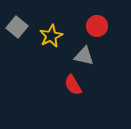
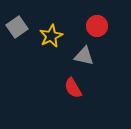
gray square: rotated 15 degrees clockwise
red semicircle: moved 3 px down
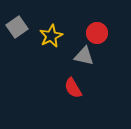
red circle: moved 7 px down
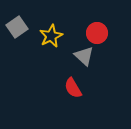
gray triangle: rotated 30 degrees clockwise
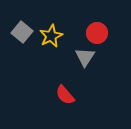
gray square: moved 5 px right, 5 px down; rotated 15 degrees counterclockwise
gray triangle: moved 1 px right, 1 px down; rotated 20 degrees clockwise
red semicircle: moved 8 px left, 7 px down; rotated 10 degrees counterclockwise
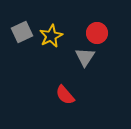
gray square: rotated 25 degrees clockwise
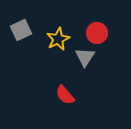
gray square: moved 1 px left, 2 px up
yellow star: moved 7 px right, 3 px down
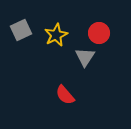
red circle: moved 2 px right
yellow star: moved 2 px left, 4 px up
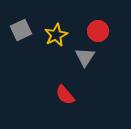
red circle: moved 1 px left, 2 px up
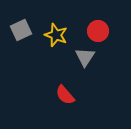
yellow star: rotated 25 degrees counterclockwise
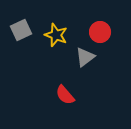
red circle: moved 2 px right, 1 px down
gray triangle: rotated 20 degrees clockwise
